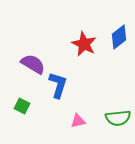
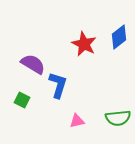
green square: moved 6 px up
pink triangle: moved 1 px left
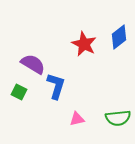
blue L-shape: moved 2 px left, 1 px down
green square: moved 3 px left, 8 px up
pink triangle: moved 2 px up
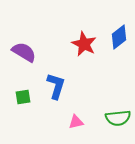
purple semicircle: moved 9 px left, 12 px up
green square: moved 4 px right, 5 px down; rotated 35 degrees counterclockwise
pink triangle: moved 1 px left, 3 px down
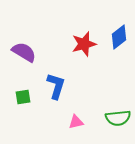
red star: rotated 30 degrees clockwise
